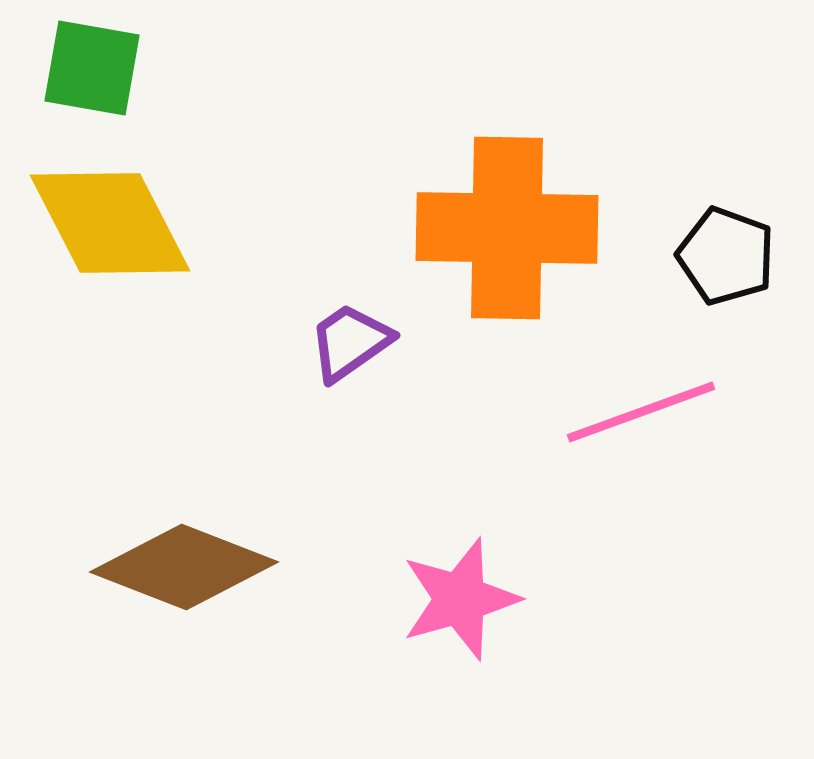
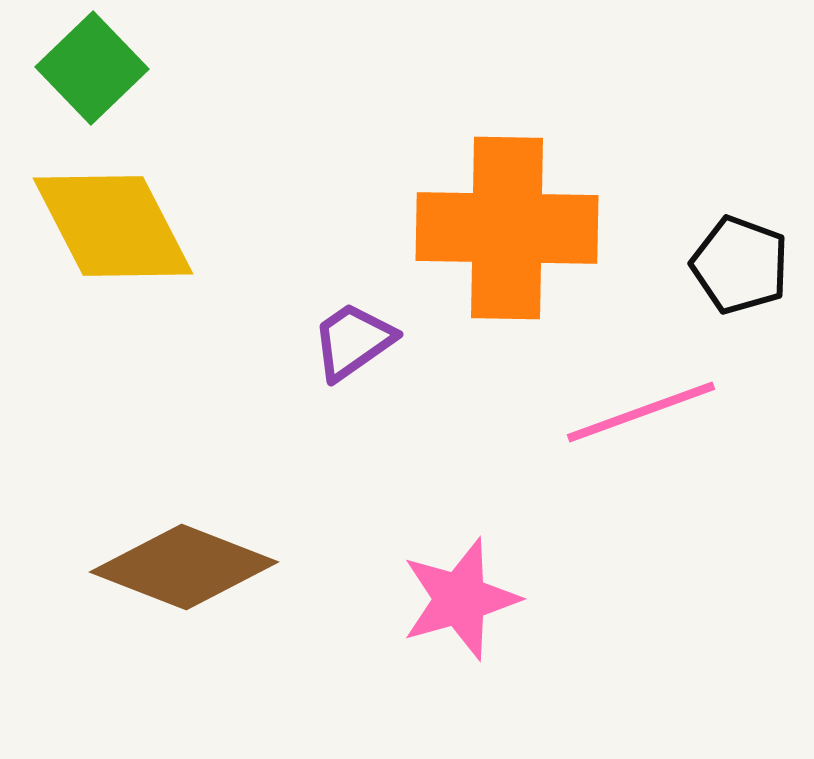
green square: rotated 36 degrees clockwise
yellow diamond: moved 3 px right, 3 px down
black pentagon: moved 14 px right, 9 px down
purple trapezoid: moved 3 px right, 1 px up
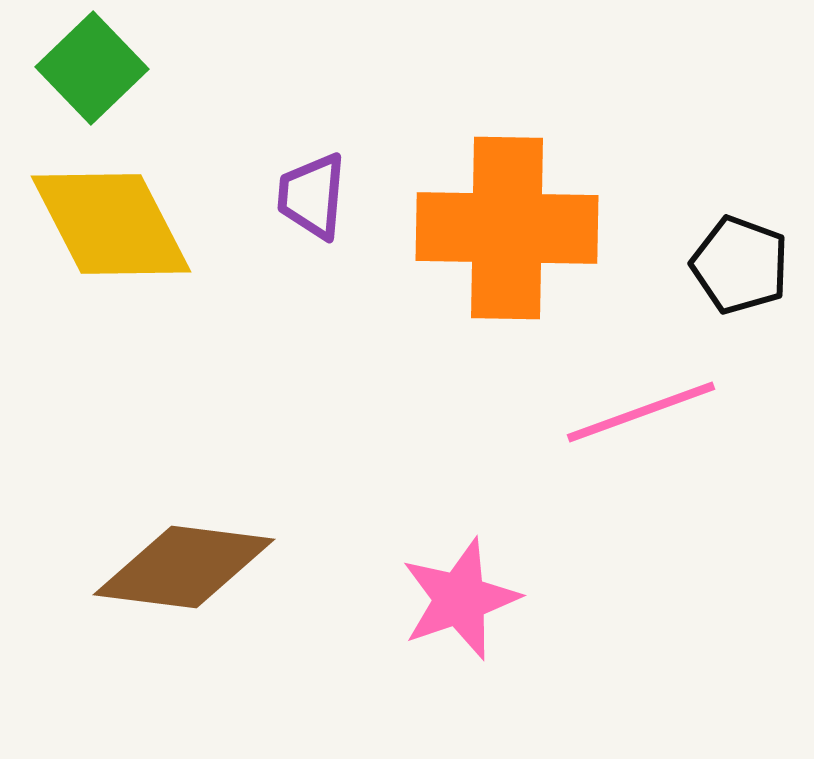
yellow diamond: moved 2 px left, 2 px up
purple trapezoid: moved 41 px left, 145 px up; rotated 50 degrees counterclockwise
brown diamond: rotated 14 degrees counterclockwise
pink star: rotated 3 degrees counterclockwise
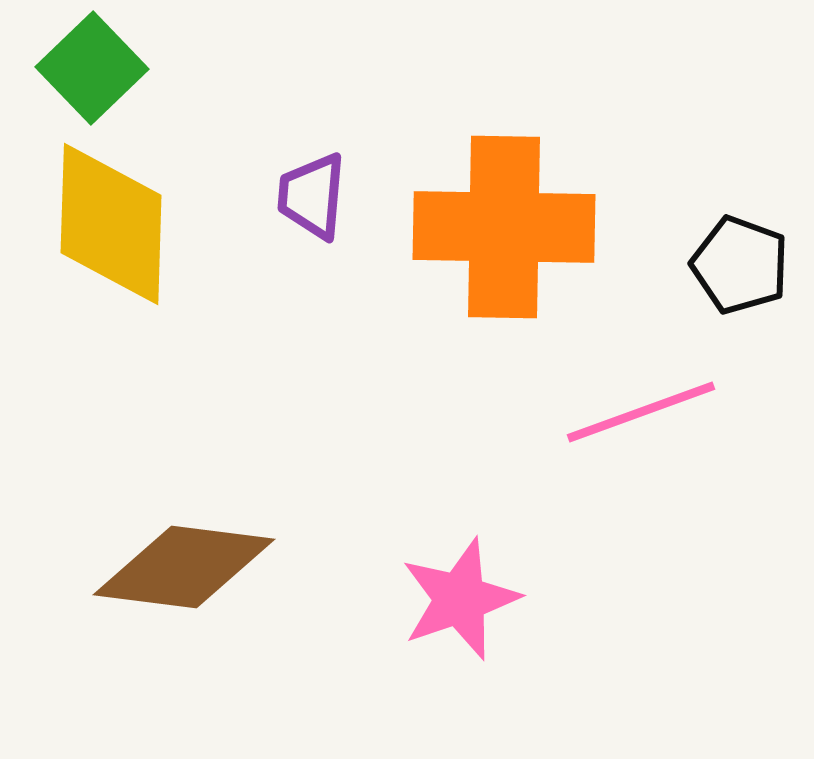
yellow diamond: rotated 29 degrees clockwise
orange cross: moved 3 px left, 1 px up
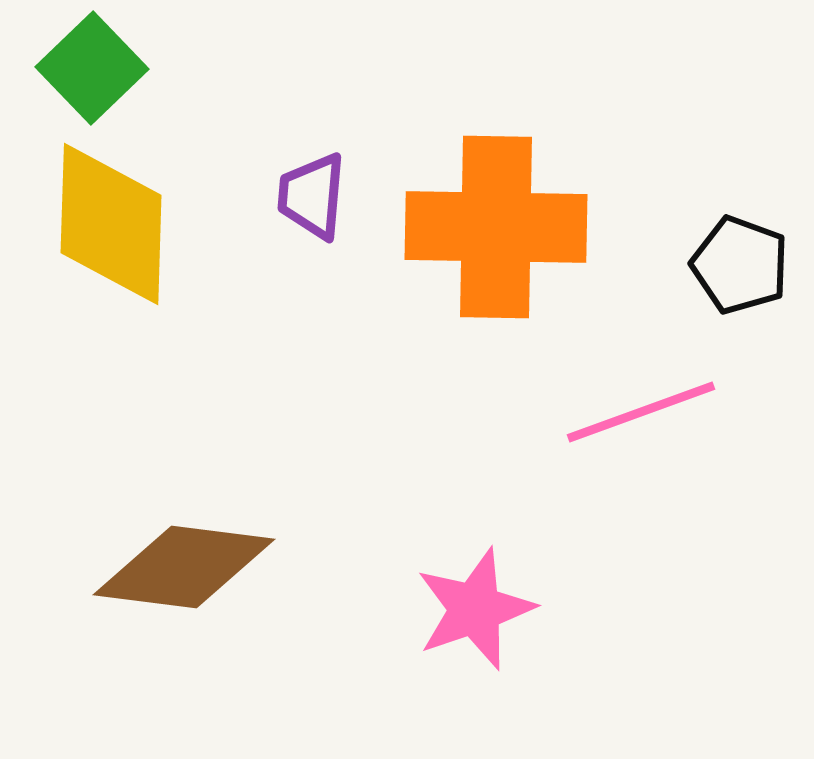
orange cross: moved 8 px left
pink star: moved 15 px right, 10 px down
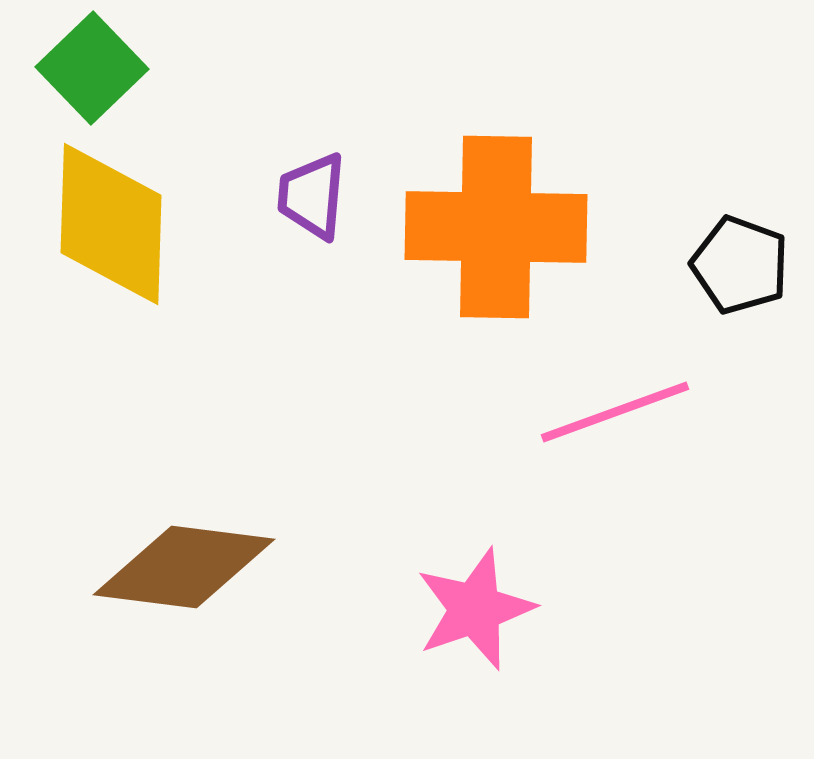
pink line: moved 26 px left
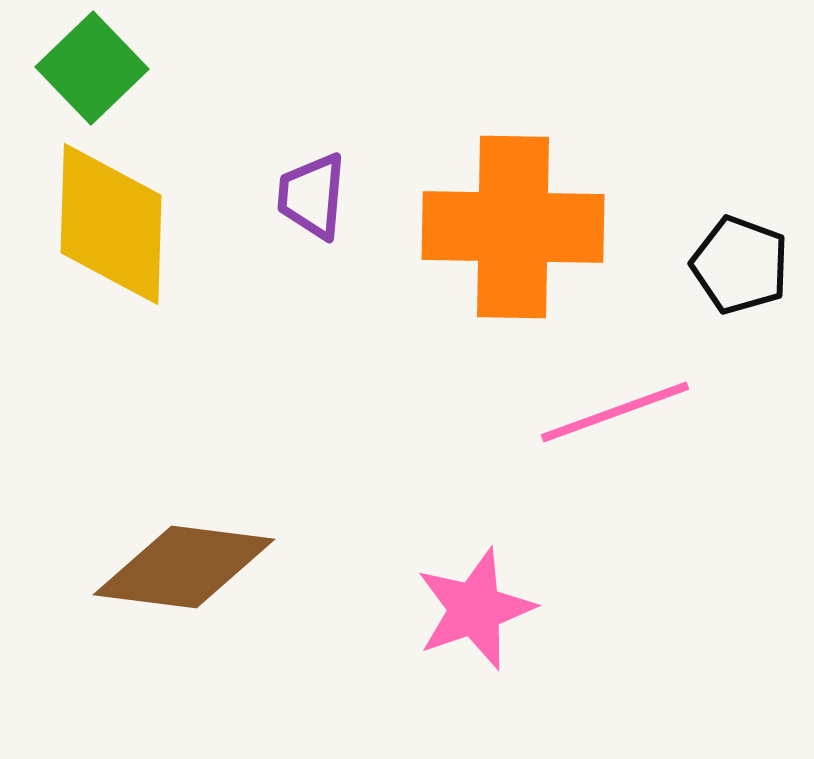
orange cross: moved 17 px right
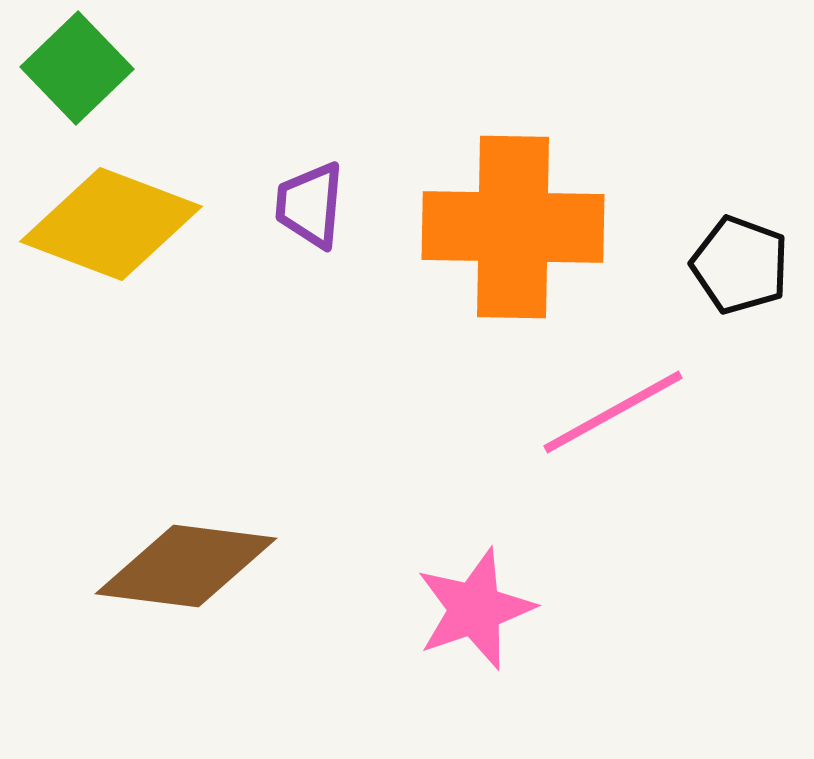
green square: moved 15 px left
purple trapezoid: moved 2 px left, 9 px down
yellow diamond: rotated 71 degrees counterclockwise
pink line: moved 2 px left; rotated 9 degrees counterclockwise
brown diamond: moved 2 px right, 1 px up
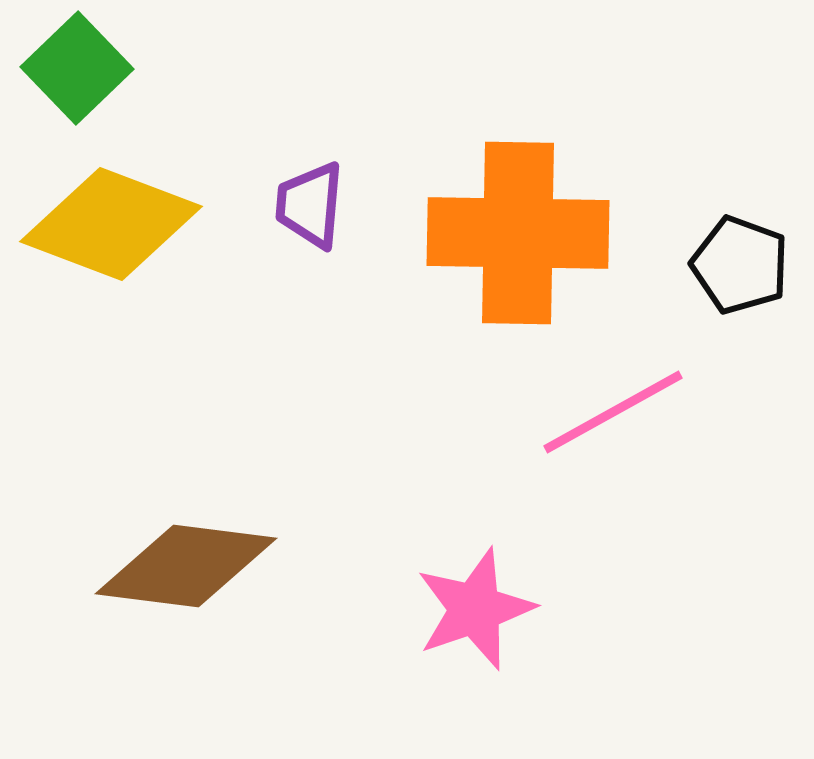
orange cross: moved 5 px right, 6 px down
